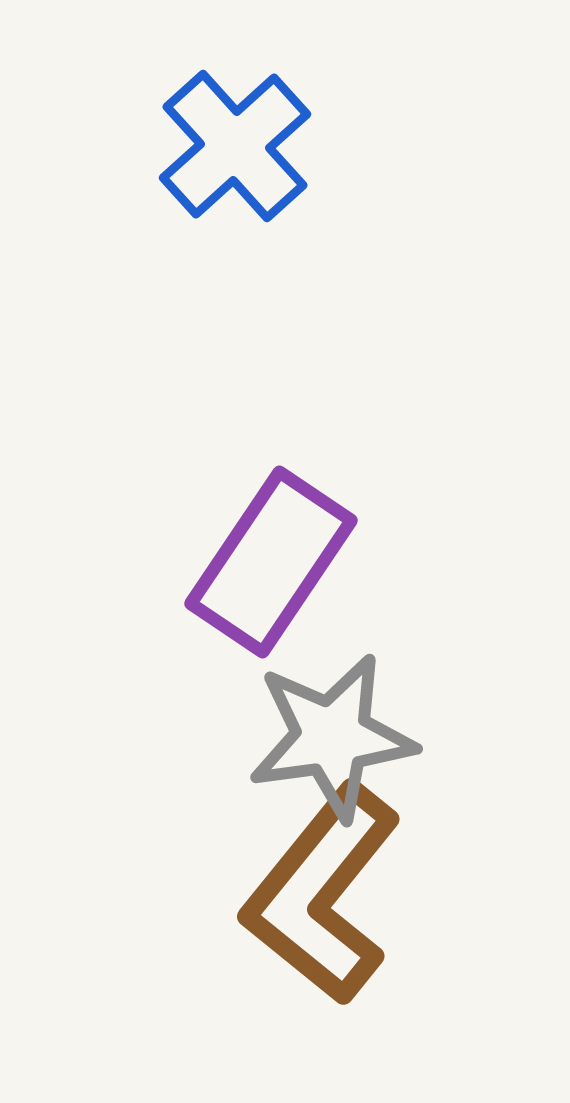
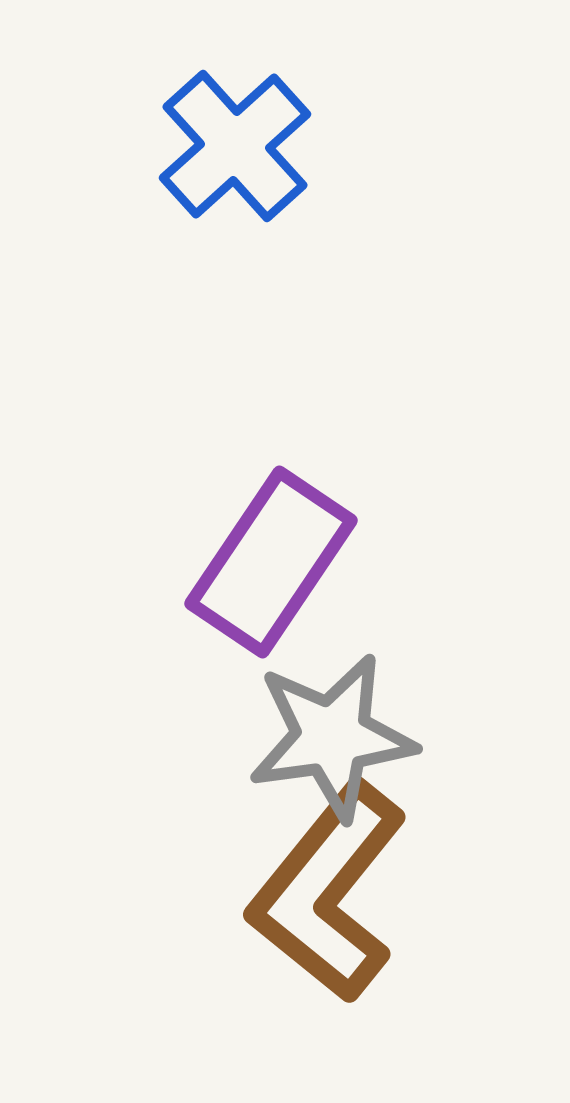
brown L-shape: moved 6 px right, 2 px up
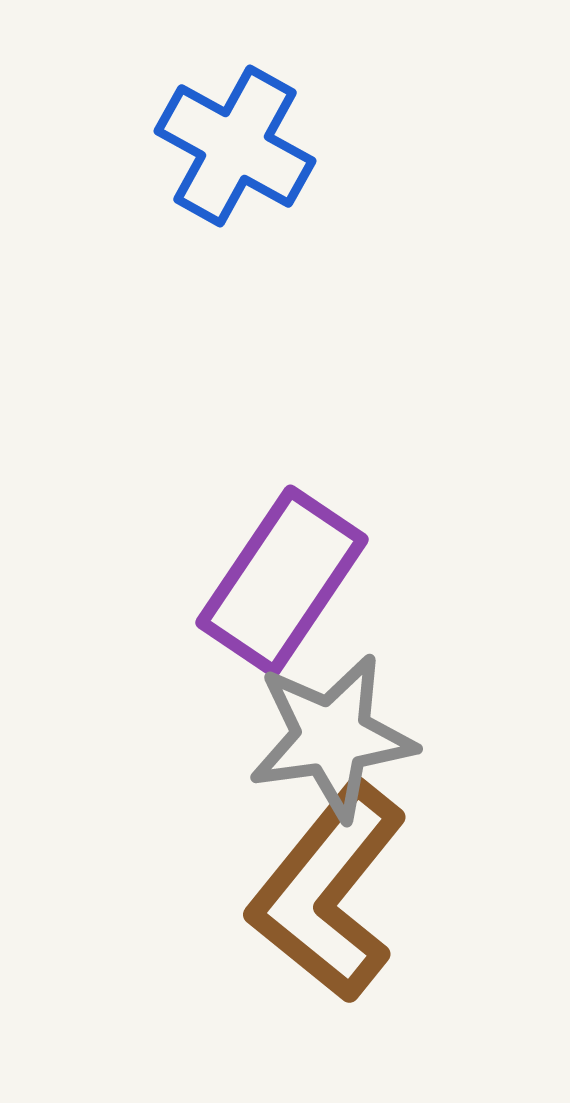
blue cross: rotated 19 degrees counterclockwise
purple rectangle: moved 11 px right, 19 px down
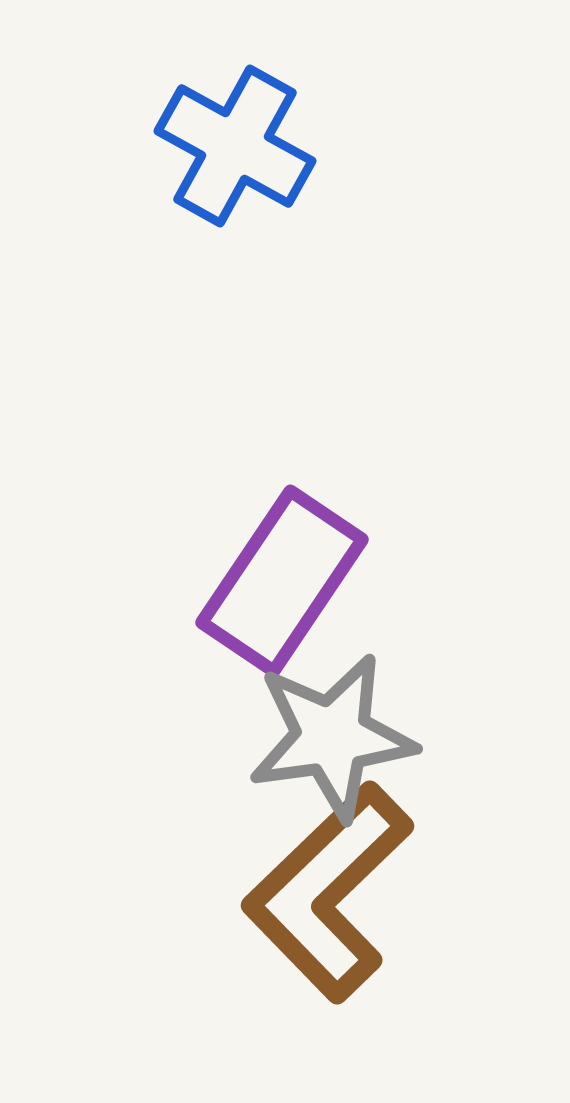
brown L-shape: rotated 7 degrees clockwise
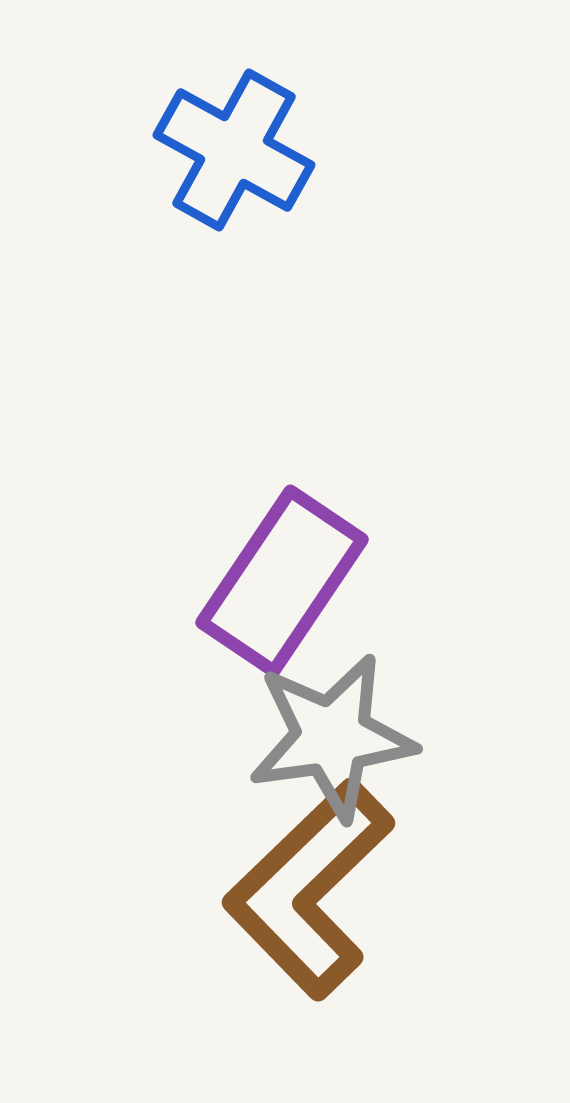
blue cross: moved 1 px left, 4 px down
brown L-shape: moved 19 px left, 3 px up
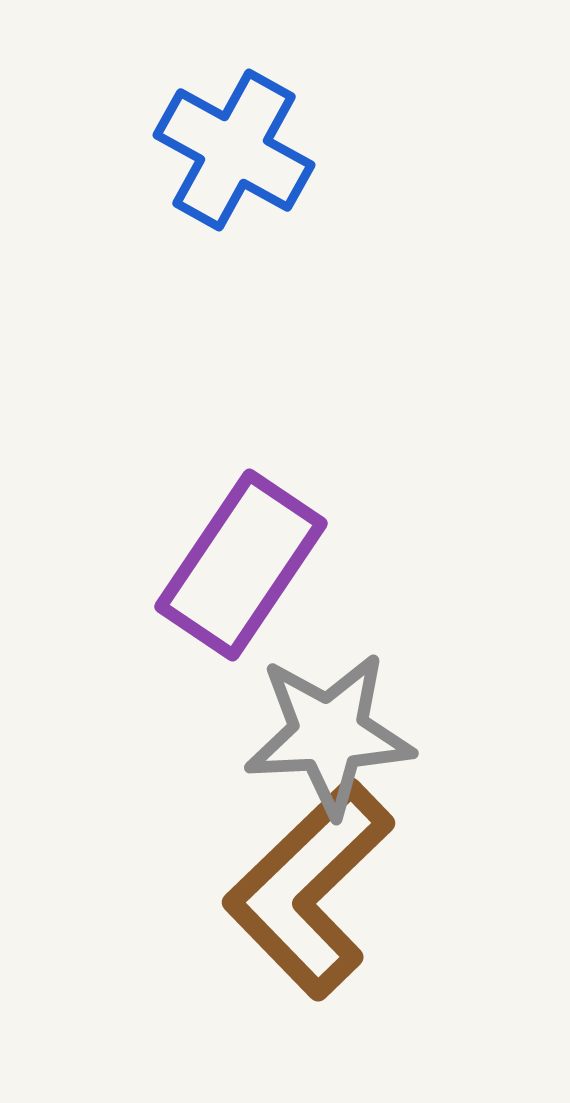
purple rectangle: moved 41 px left, 16 px up
gray star: moved 3 px left, 3 px up; rotated 5 degrees clockwise
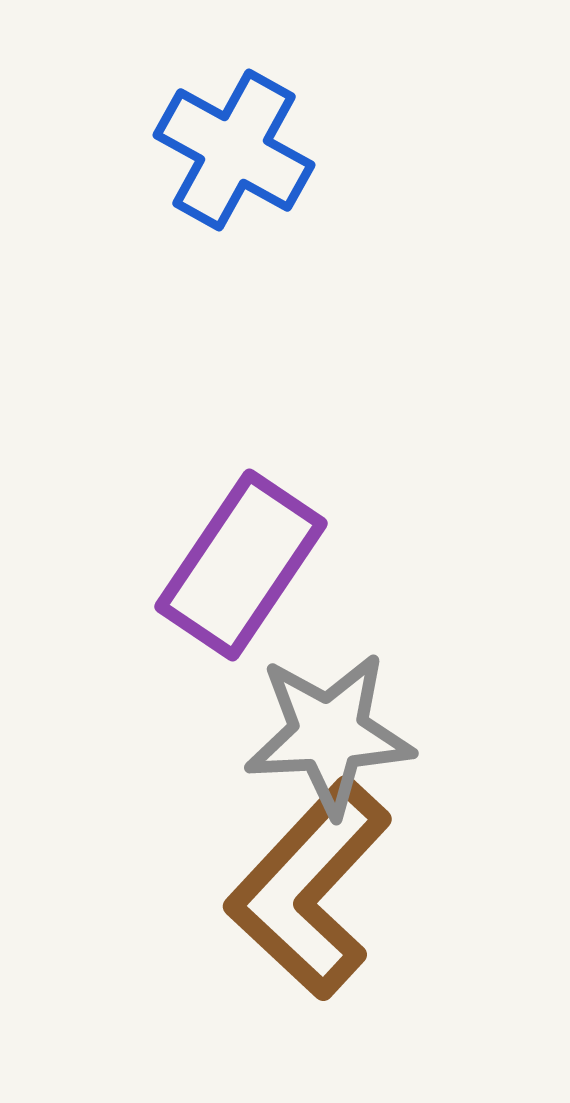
brown L-shape: rotated 3 degrees counterclockwise
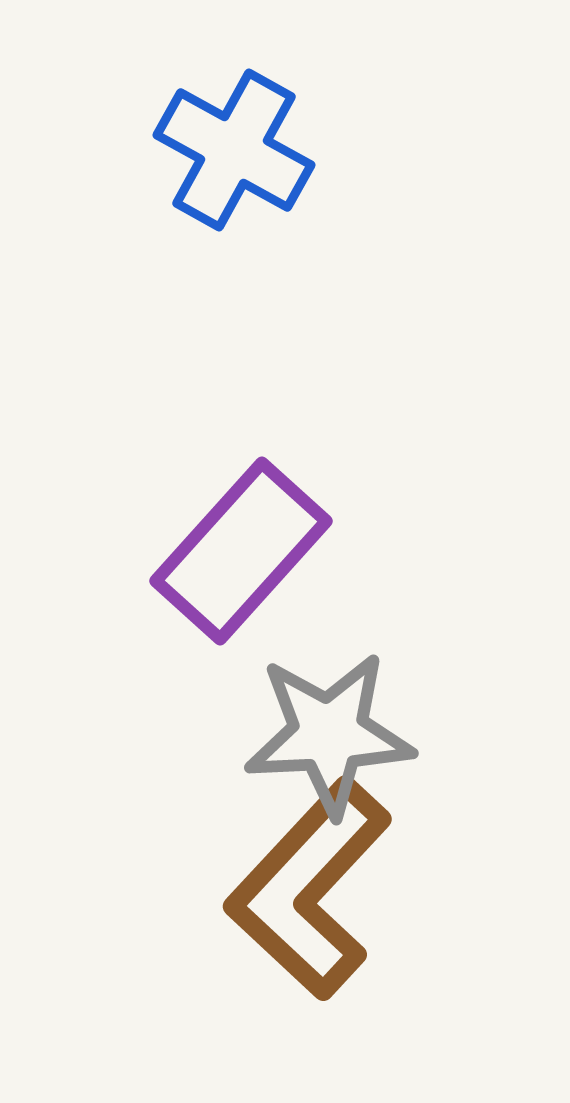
purple rectangle: moved 14 px up; rotated 8 degrees clockwise
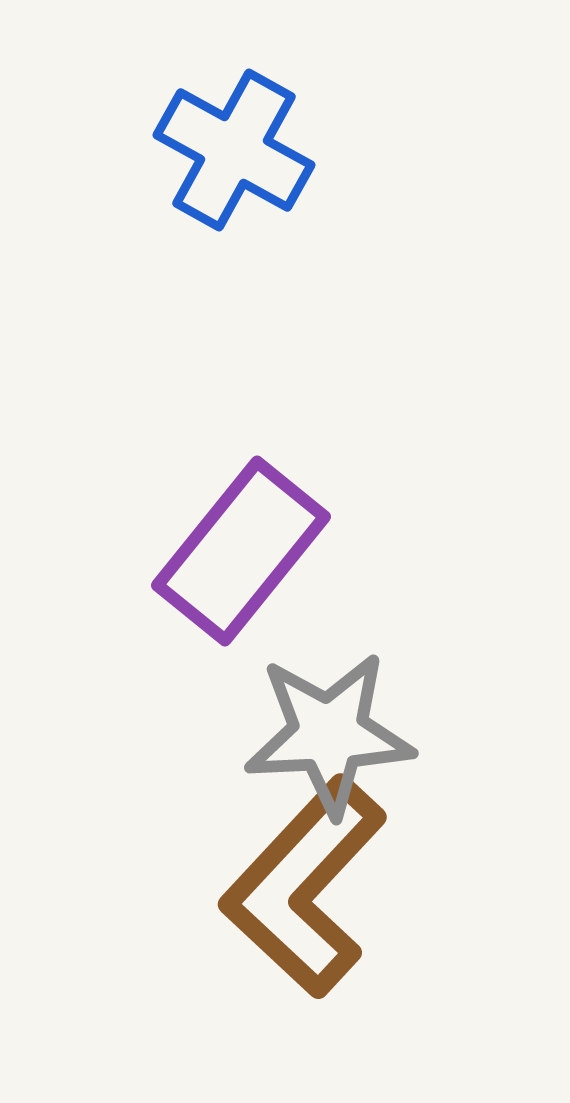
purple rectangle: rotated 3 degrees counterclockwise
brown L-shape: moved 5 px left, 2 px up
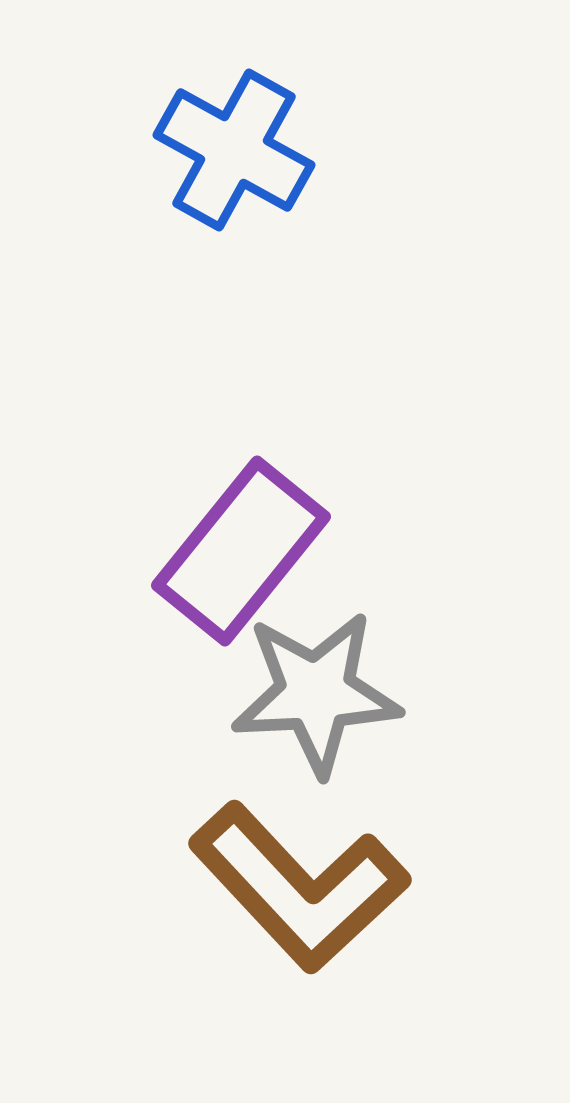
gray star: moved 13 px left, 41 px up
brown L-shape: moved 5 px left; rotated 86 degrees counterclockwise
